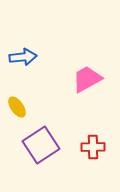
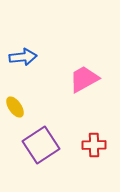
pink trapezoid: moved 3 px left
yellow ellipse: moved 2 px left
red cross: moved 1 px right, 2 px up
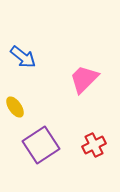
blue arrow: rotated 44 degrees clockwise
pink trapezoid: rotated 16 degrees counterclockwise
red cross: rotated 25 degrees counterclockwise
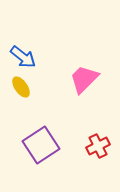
yellow ellipse: moved 6 px right, 20 px up
red cross: moved 4 px right, 1 px down
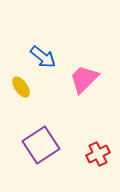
blue arrow: moved 20 px right
red cross: moved 8 px down
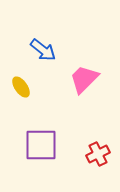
blue arrow: moved 7 px up
purple square: rotated 33 degrees clockwise
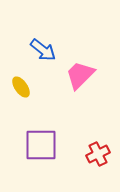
pink trapezoid: moved 4 px left, 4 px up
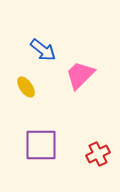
yellow ellipse: moved 5 px right
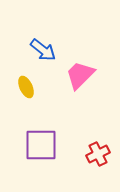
yellow ellipse: rotated 10 degrees clockwise
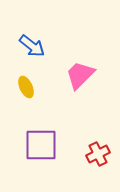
blue arrow: moved 11 px left, 4 px up
